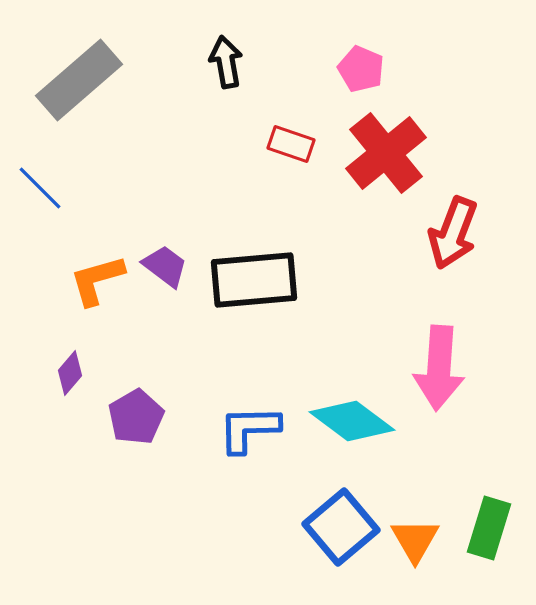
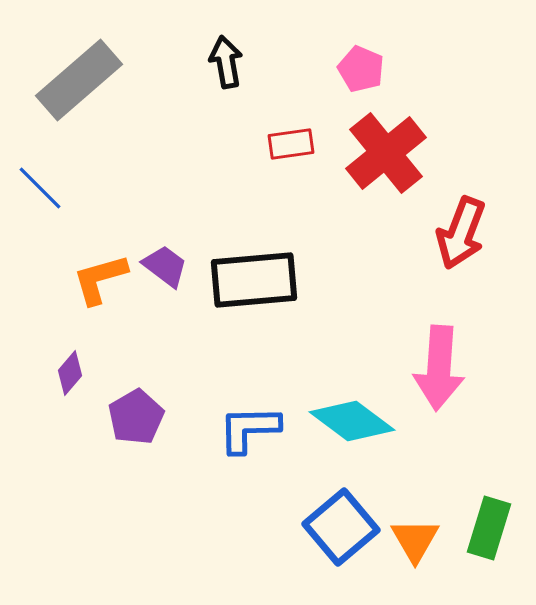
red rectangle: rotated 27 degrees counterclockwise
red arrow: moved 8 px right
orange L-shape: moved 3 px right, 1 px up
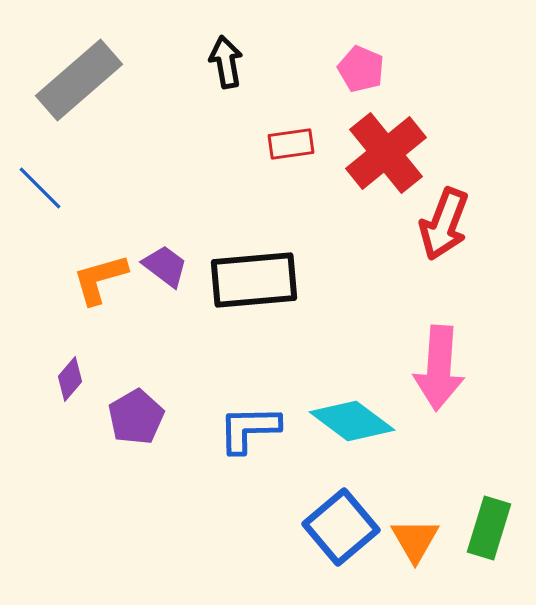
red arrow: moved 17 px left, 9 px up
purple diamond: moved 6 px down
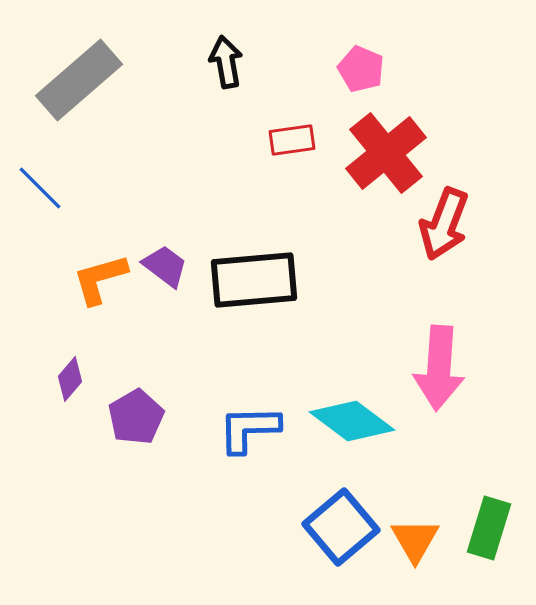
red rectangle: moved 1 px right, 4 px up
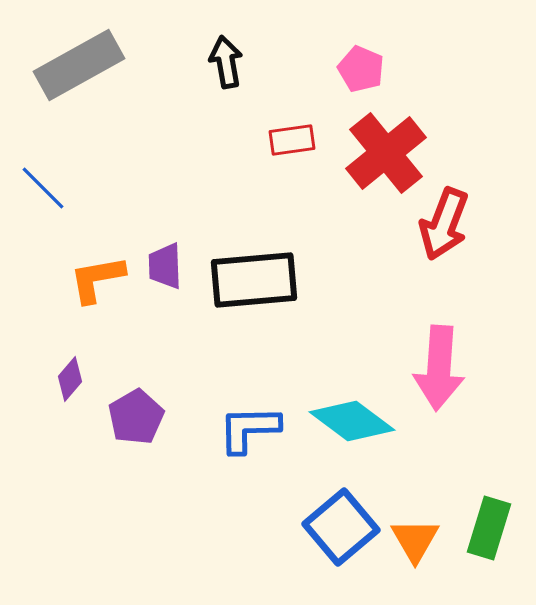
gray rectangle: moved 15 px up; rotated 12 degrees clockwise
blue line: moved 3 px right
purple trapezoid: rotated 129 degrees counterclockwise
orange L-shape: moved 3 px left; rotated 6 degrees clockwise
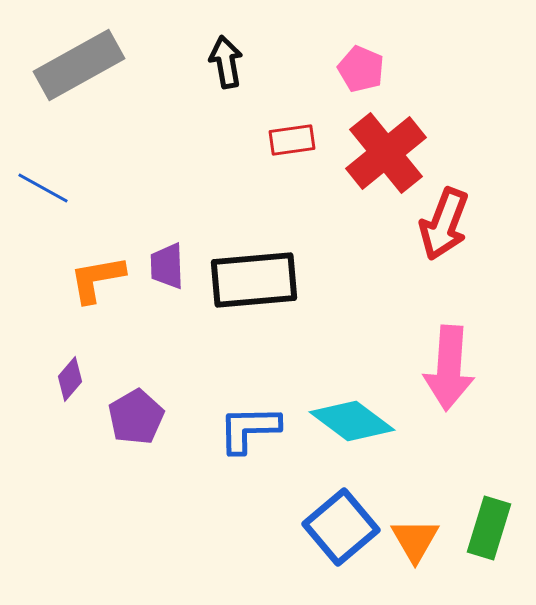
blue line: rotated 16 degrees counterclockwise
purple trapezoid: moved 2 px right
pink arrow: moved 10 px right
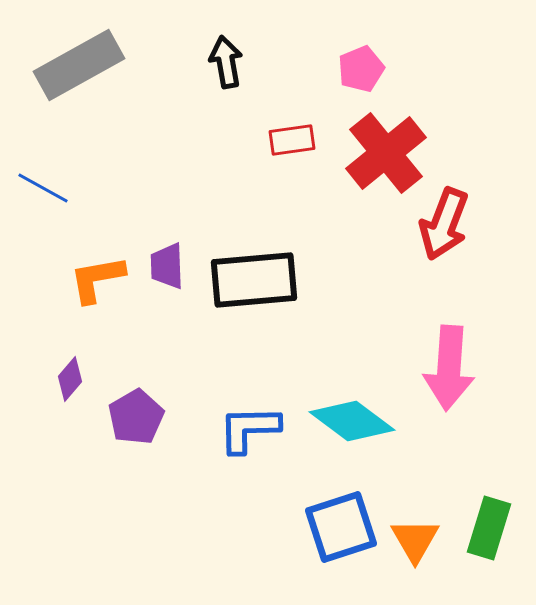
pink pentagon: rotated 27 degrees clockwise
blue square: rotated 22 degrees clockwise
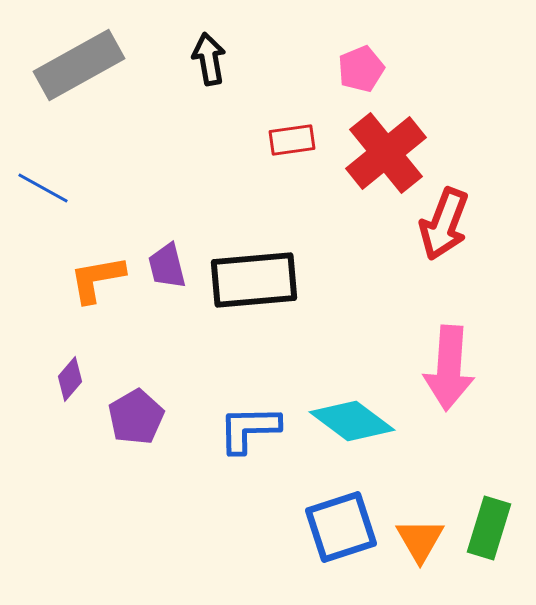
black arrow: moved 17 px left, 3 px up
purple trapezoid: rotated 12 degrees counterclockwise
orange triangle: moved 5 px right
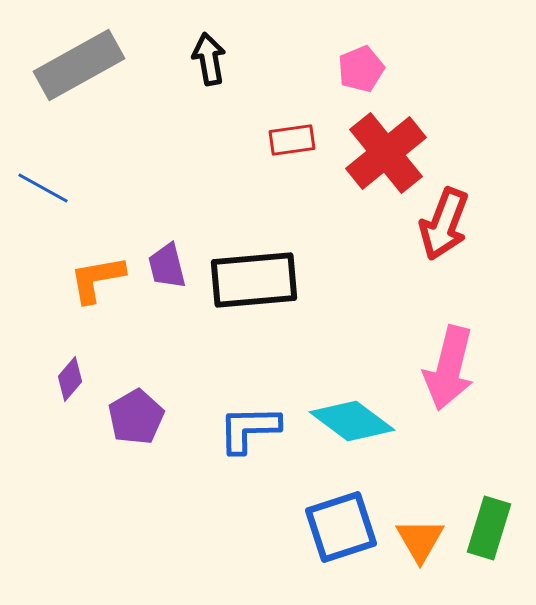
pink arrow: rotated 10 degrees clockwise
